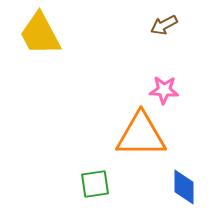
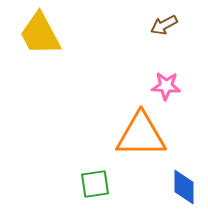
pink star: moved 2 px right, 4 px up
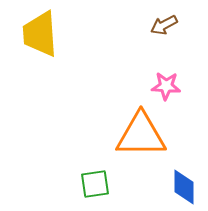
yellow trapezoid: rotated 24 degrees clockwise
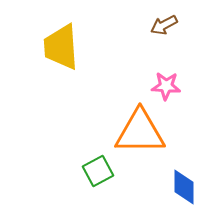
yellow trapezoid: moved 21 px right, 13 px down
orange triangle: moved 1 px left, 3 px up
green square: moved 3 px right, 13 px up; rotated 20 degrees counterclockwise
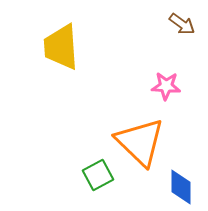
brown arrow: moved 18 px right, 1 px up; rotated 116 degrees counterclockwise
orange triangle: moved 10 px down; rotated 44 degrees clockwise
green square: moved 4 px down
blue diamond: moved 3 px left
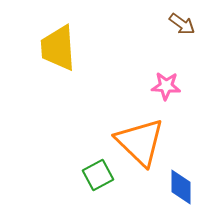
yellow trapezoid: moved 3 px left, 1 px down
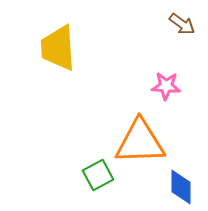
orange triangle: rotated 46 degrees counterclockwise
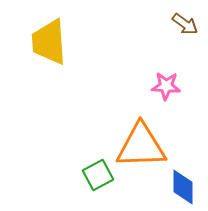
brown arrow: moved 3 px right
yellow trapezoid: moved 9 px left, 6 px up
orange triangle: moved 1 px right, 4 px down
blue diamond: moved 2 px right
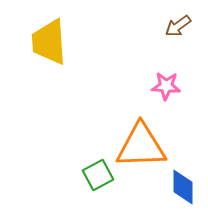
brown arrow: moved 7 px left, 2 px down; rotated 108 degrees clockwise
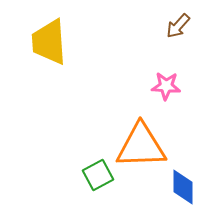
brown arrow: rotated 12 degrees counterclockwise
